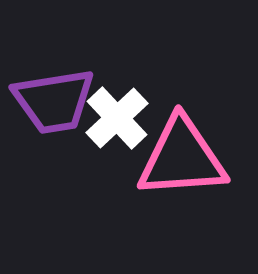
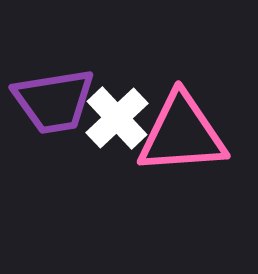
pink triangle: moved 24 px up
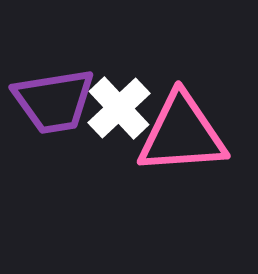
white cross: moved 2 px right, 10 px up
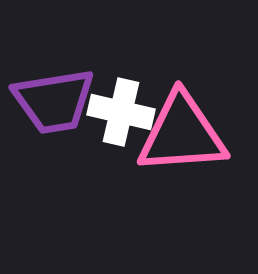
white cross: moved 2 px right, 4 px down; rotated 34 degrees counterclockwise
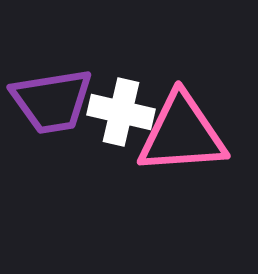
purple trapezoid: moved 2 px left
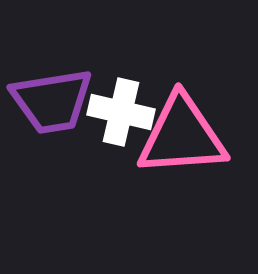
pink triangle: moved 2 px down
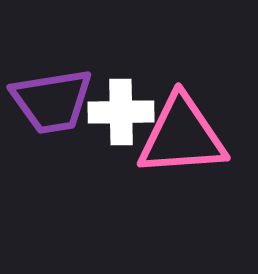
white cross: rotated 14 degrees counterclockwise
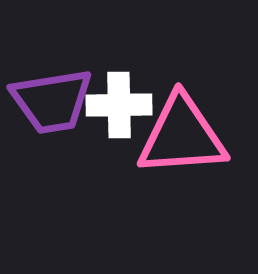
white cross: moved 2 px left, 7 px up
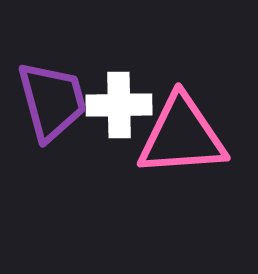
purple trapezoid: rotated 96 degrees counterclockwise
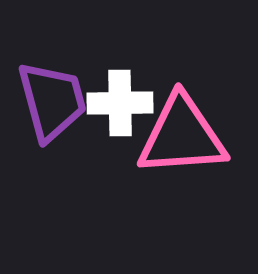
white cross: moved 1 px right, 2 px up
